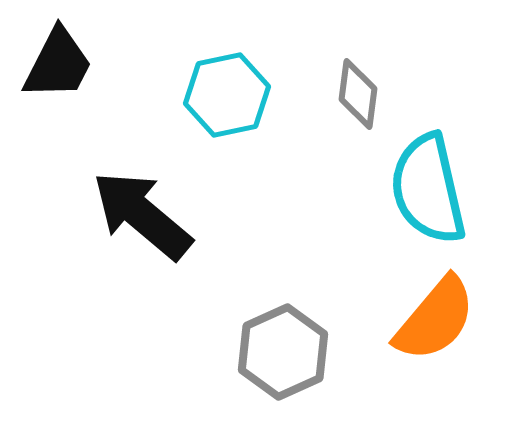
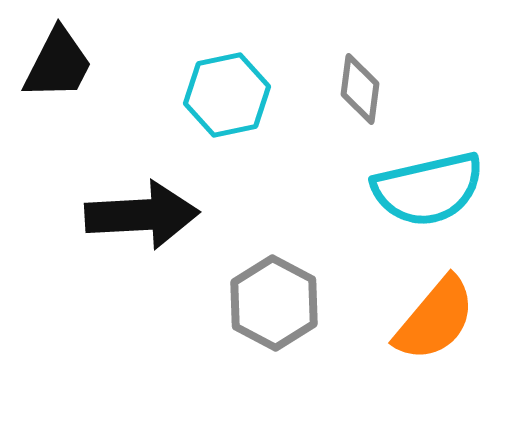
gray diamond: moved 2 px right, 5 px up
cyan semicircle: rotated 90 degrees counterclockwise
black arrow: rotated 137 degrees clockwise
gray hexagon: moved 9 px left, 49 px up; rotated 8 degrees counterclockwise
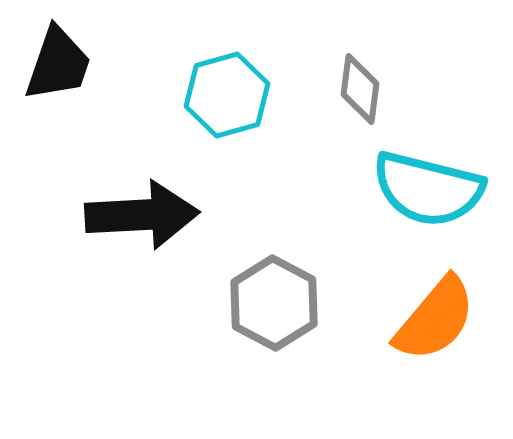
black trapezoid: rotated 8 degrees counterclockwise
cyan hexagon: rotated 4 degrees counterclockwise
cyan semicircle: rotated 27 degrees clockwise
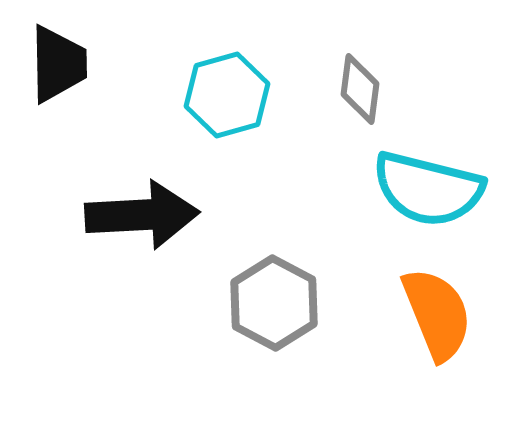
black trapezoid: rotated 20 degrees counterclockwise
orange semicircle: moved 2 px right, 5 px up; rotated 62 degrees counterclockwise
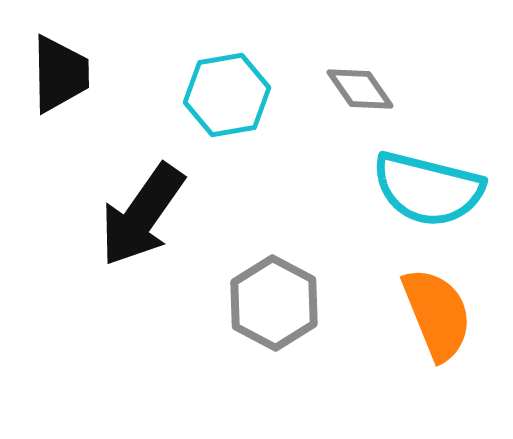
black trapezoid: moved 2 px right, 10 px down
gray diamond: rotated 42 degrees counterclockwise
cyan hexagon: rotated 6 degrees clockwise
black arrow: rotated 128 degrees clockwise
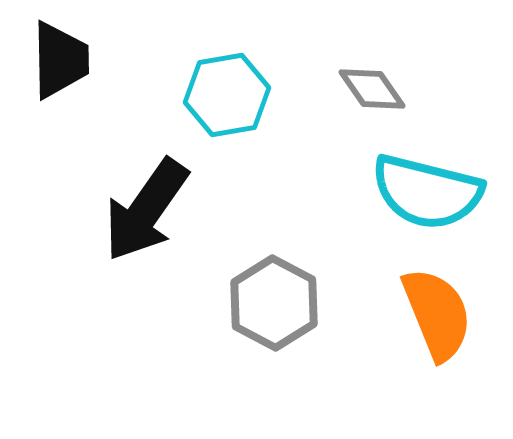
black trapezoid: moved 14 px up
gray diamond: moved 12 px right
cyan semicircle: moved 1 px left, 3 px down
black arrow: moved 4 px right, 5 px up
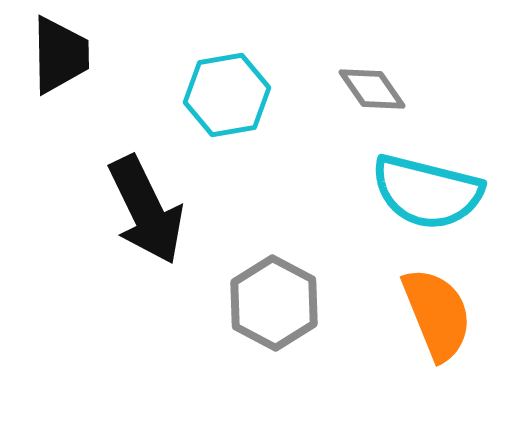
black trapezoid: moved 5 px up
black arrow: rotated 61 degrees counterclockwise
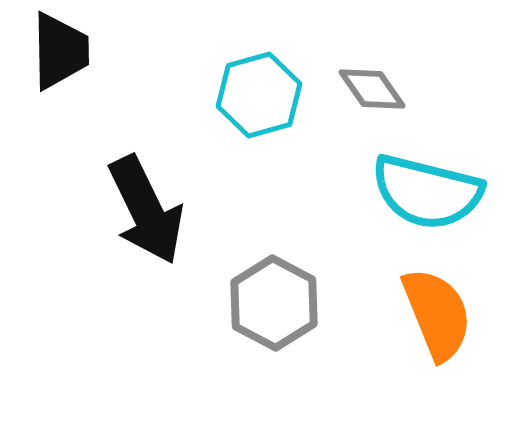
black trapezoid: moved 4 px up
cyan hexagon: moved 32 px right; rotated 6 degrees counterclockwise
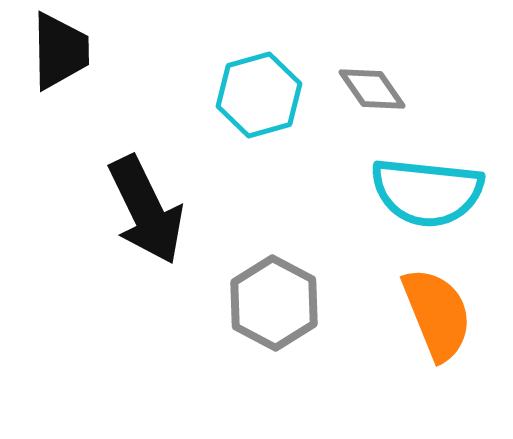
cyan semicircle: rotated 8 degrees counterclockwise
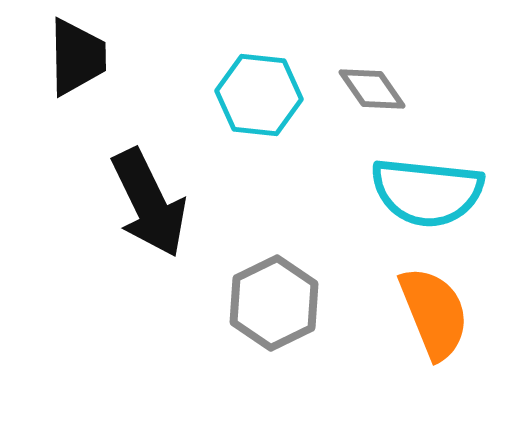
black trapezoid: moved 17 px right, 6 px down
cyan hexagon: rotated 22 degrees clockwise
black arrow: moved 3 px right, 7 px up
gray hexagon: rotated 6 degrees clockwise
orange semicircle: moved 3 px left, 1 px up
